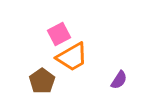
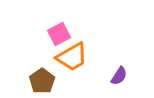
purple semicircle: moved 4 px up
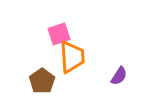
pink square: rotated 10 degrees clockwise
orange trapezoid: rotated 64 degrees counterclockwise
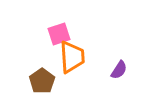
purple semicircle: moved 6 px up
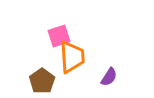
pink square: moved 2 px down
purple semicircle: moved 10 px left, 7 px down
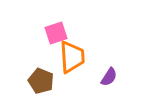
pink square: moved 3 px left, 3 px up
brown pentagon: moved 1 px left; rotated 15 degrees counterclockwise
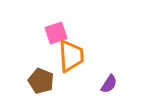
orange trapezoid: moved 1 px left, 1 px up
purple semicircle: moved 7 px down
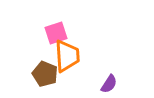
orange trapezoid: moved 4 px left
brown pentagon: moved 4 px right, 7 px up
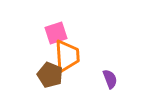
brown pentagon: moved 5 px right, 1 px down
purple semicircle: moved 1 px right, 5 px up; rotated 54 degrees counterclockwise
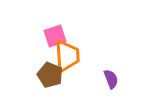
pink square: moved 1 px left, 3 px down
purple semicircle: moved 1 px right
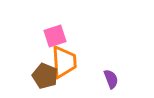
orange trapezoid: moved 3 px left, 6 px down
brown pentagon: moved 5 px left, 1 px down
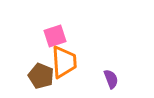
brown pentagon: moved 4 px left
